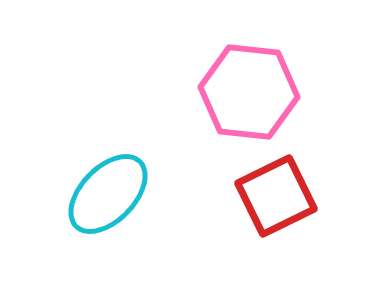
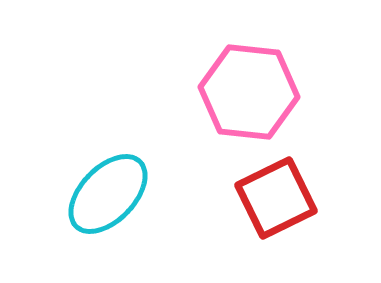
red square: moved 2 px down
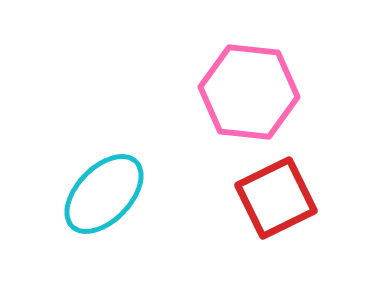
cyan ellipse: moved 4 px left
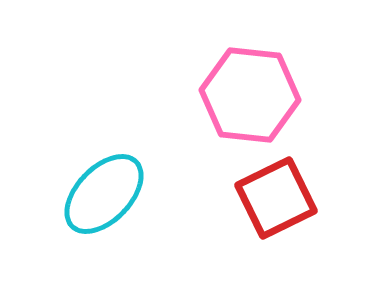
pink hexagon: moved 1 px right, 3 px down
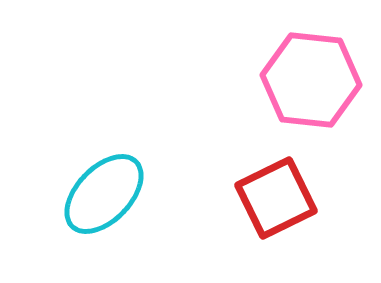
pink hexagon: moved 61 px right, 15 px up
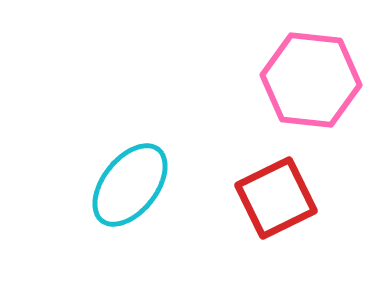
cyan ellipse: moved 26 px right, 9 px up; rotated 6 degrees counterclockwise
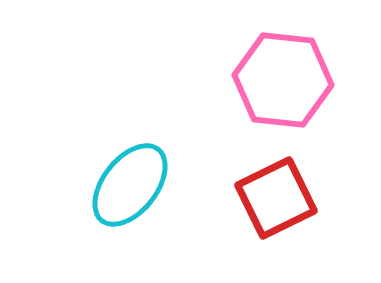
pink hexagon: moved 28 px left
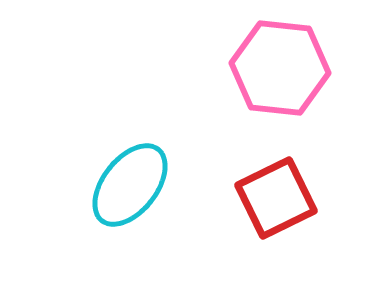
pink hexagon: moved 3 px left, 12 px up
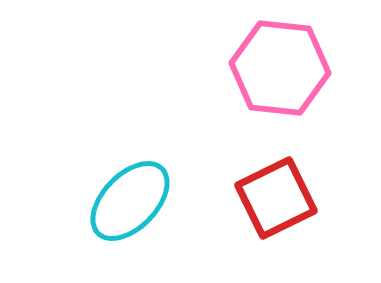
cyan ellipse: moved 16 px down; rotated 6 degrees clockwise
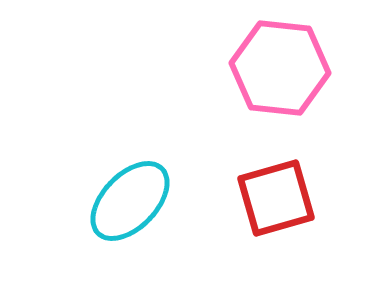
red square: rotated 10 degrees clockwise
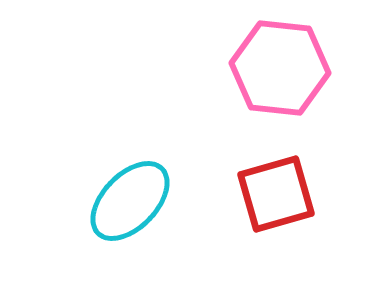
red square: moved 4 px up
